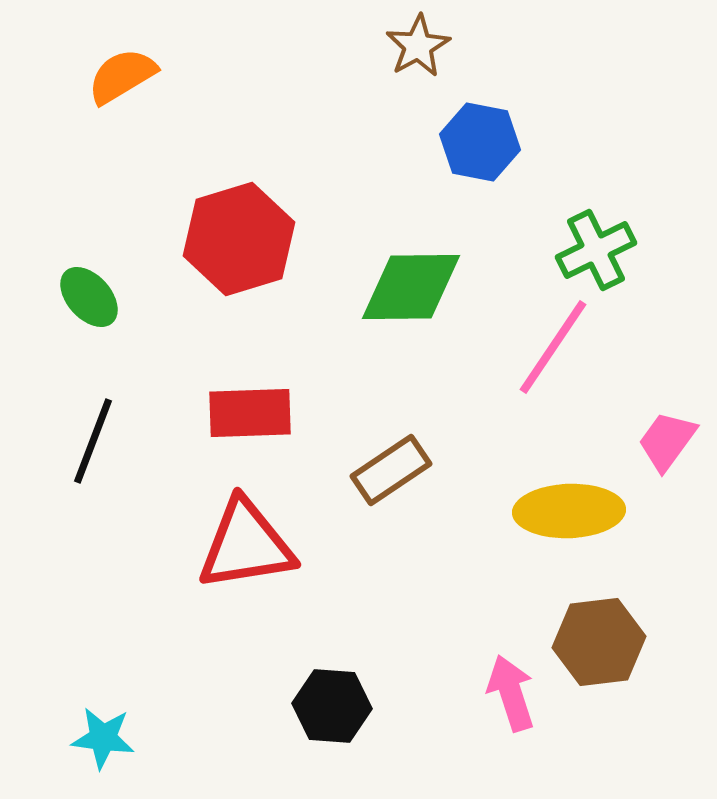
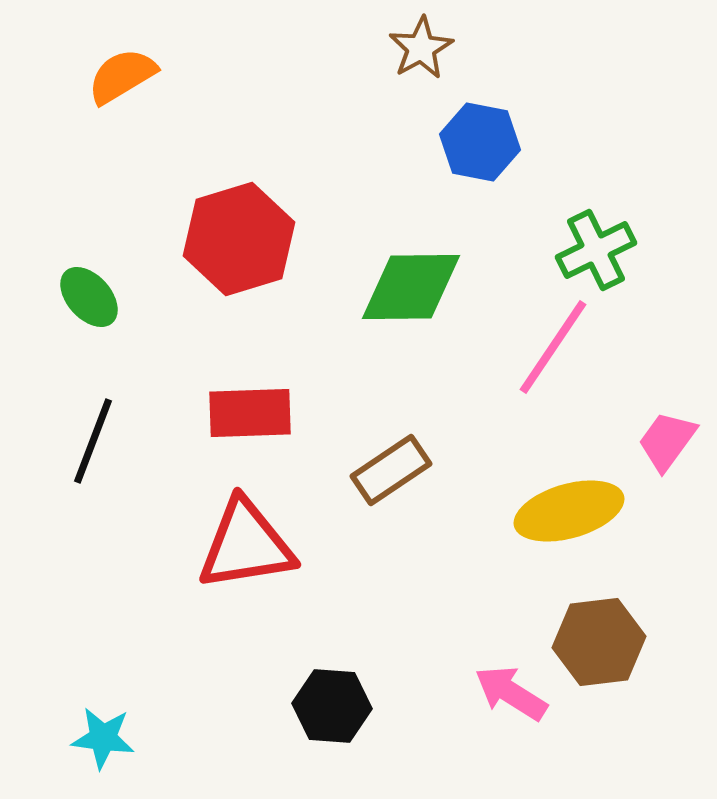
brown star: moved 3 px right, 2 px down
yellow ellipse: rotated 14 degrees counterclockwise
pink arrow: rotated 40 degrees counterclockwise
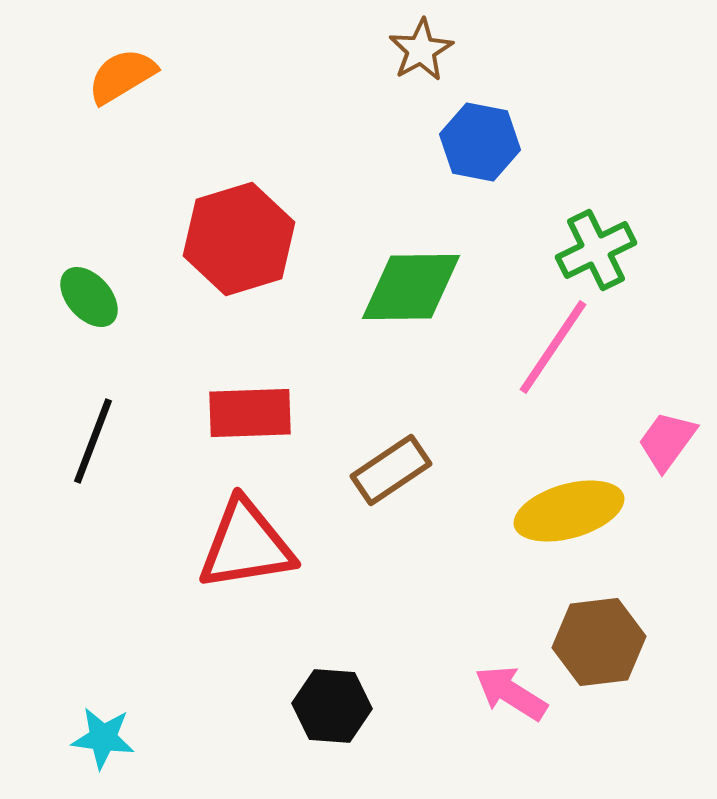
brown star: moved 2 px down
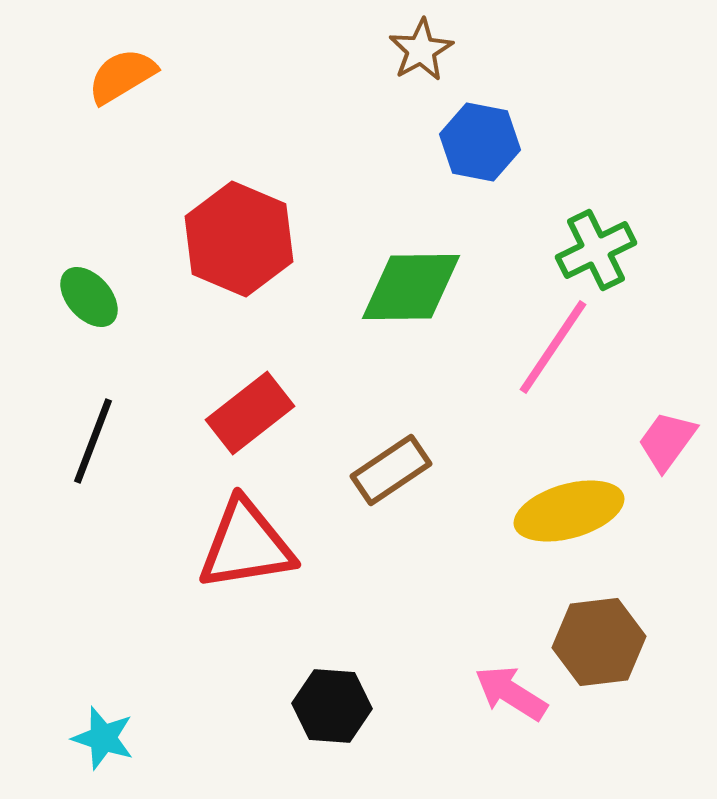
red hexagon: rotated 20 degrees counterclockwise
red rectangle: rotated 36 degrees counterclockwise
cyan star: rotated 10 degrees clockwise
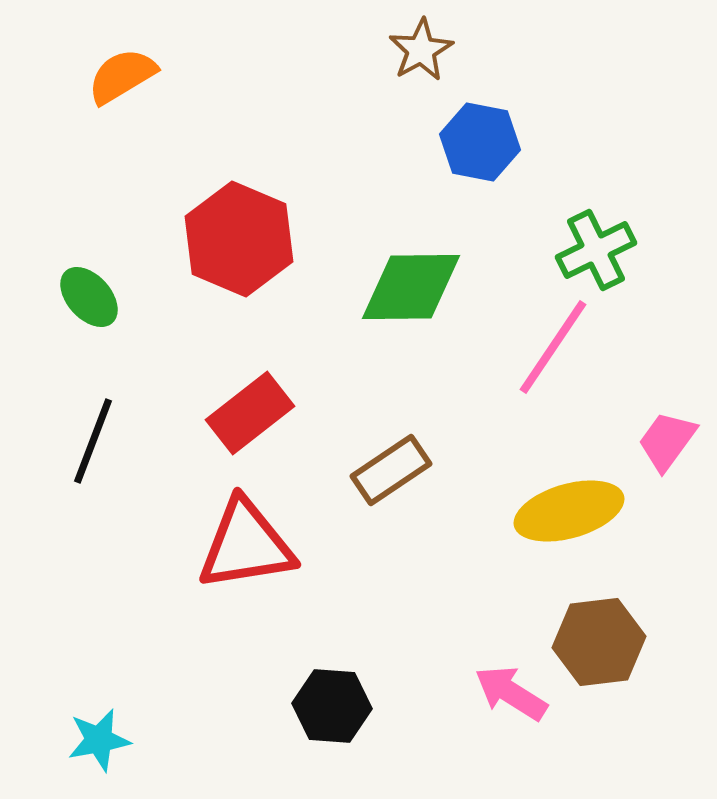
cyan star: moved 4 px left, 2 px down; rotated 28 degrees counterclockwise
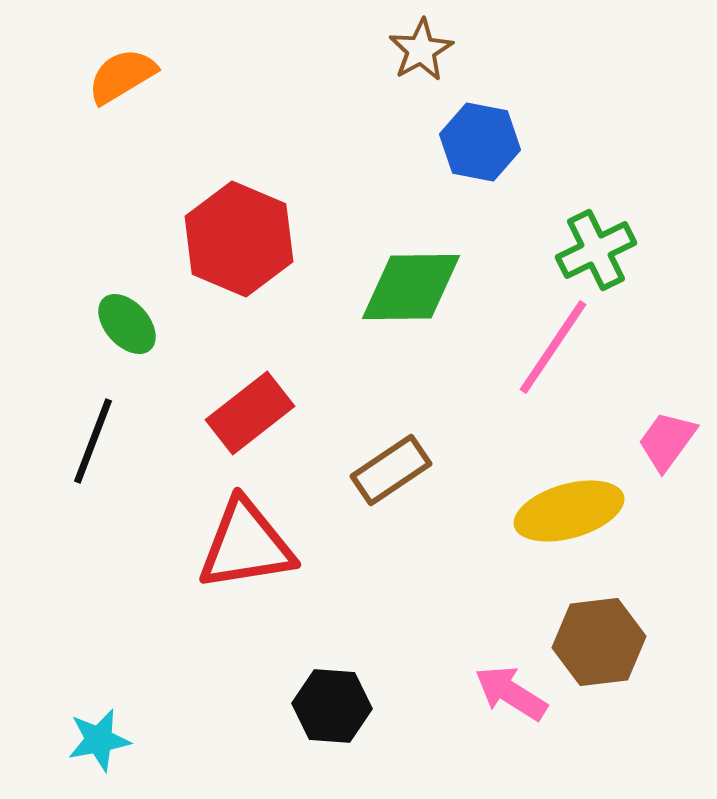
green ellipse: moved 38 px right, 27 px down
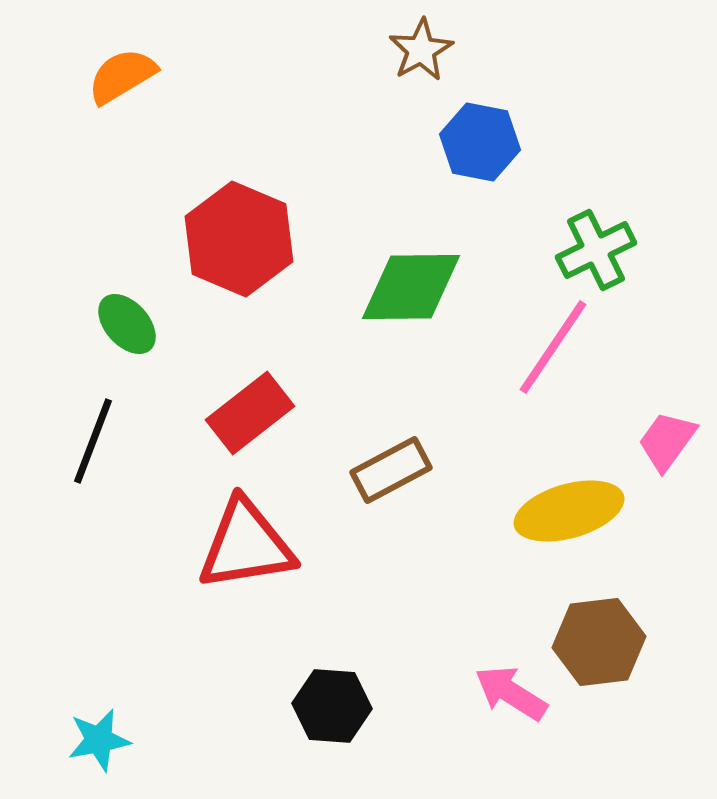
brown rectangle: rotated 6 degrees clockwise
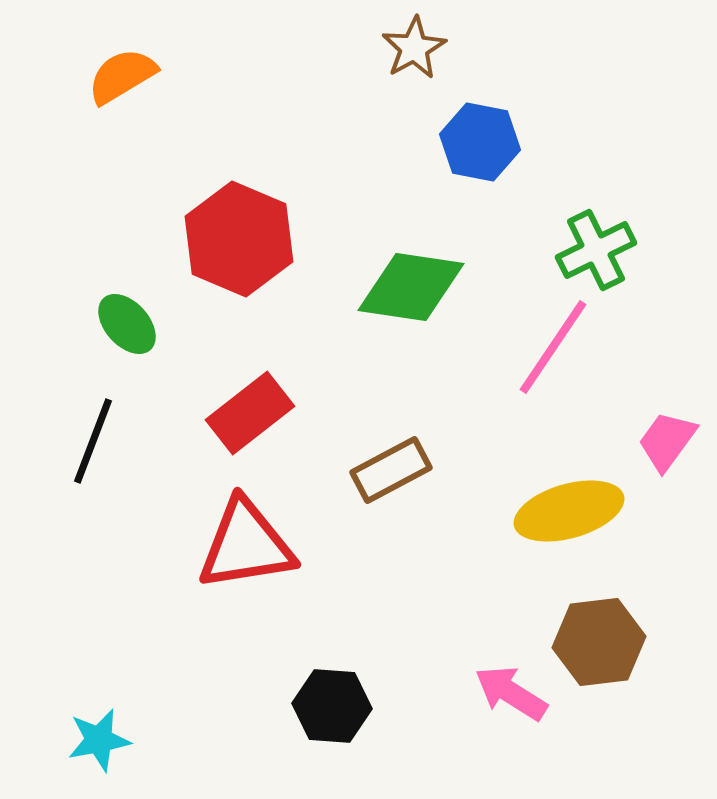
brown star: moved 7 px left, 2 px up
green diamond: rotated 9 degrees clockwise
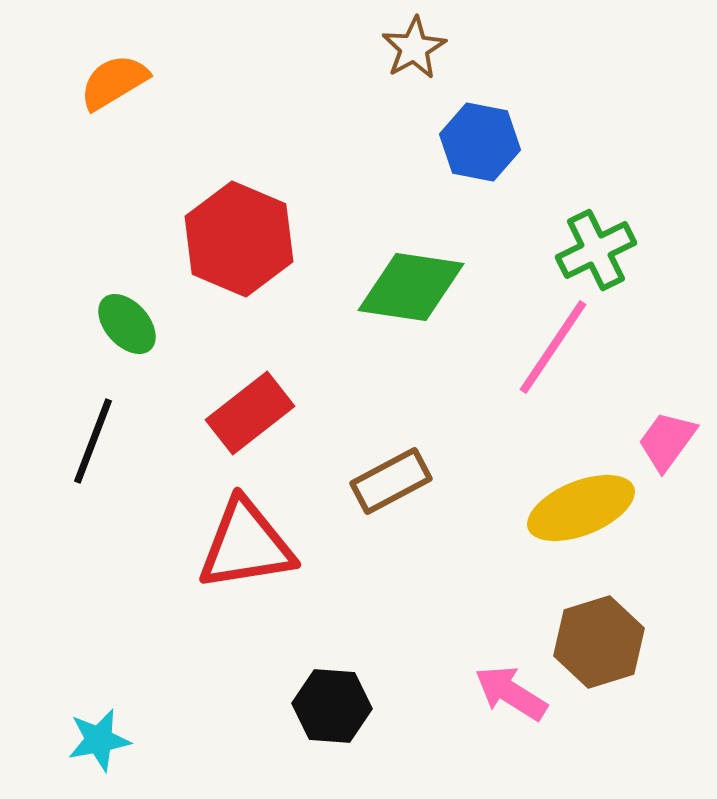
orange semicircle: moved 8 px left, 6 px down
brown rectangle: moved 11 px down
yellow ellipse: moved 12 px right, 3 px up; rotated 6 degrees counterclockwise
brown hexagon: rotated 10 degrees counterclockwise
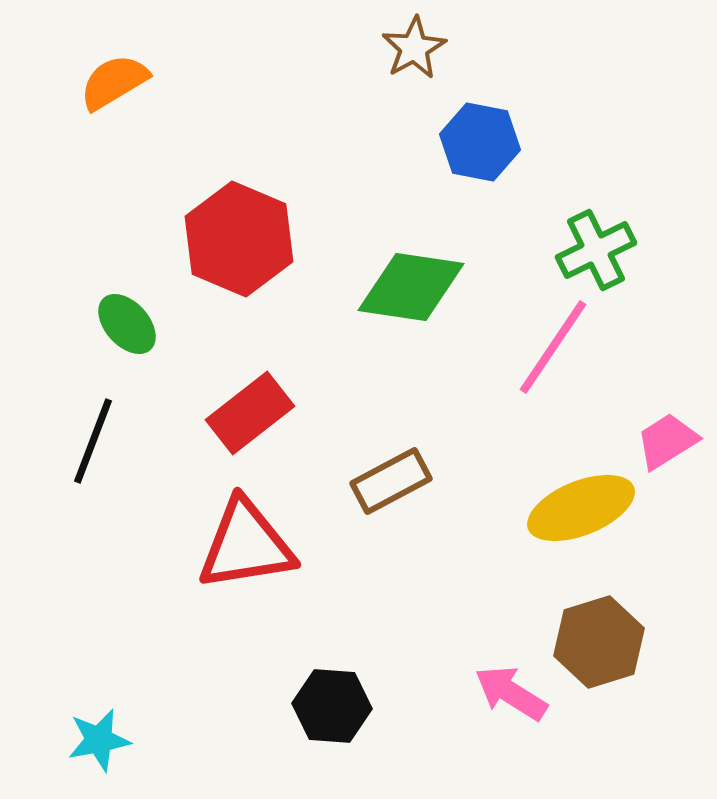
pink trapezoid: rotated 22 degrees clockwise
